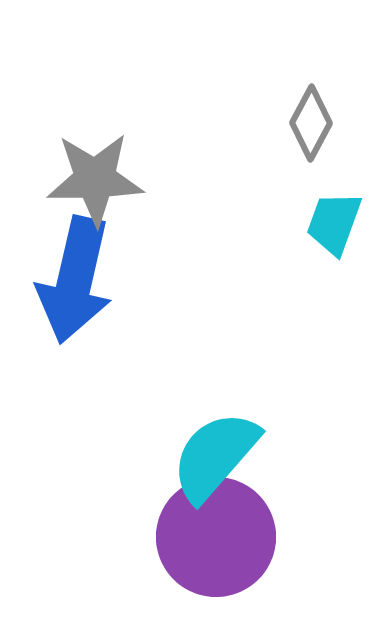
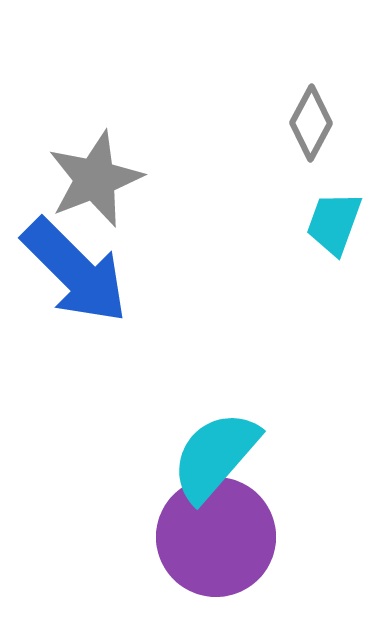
gray star: rotated 20 degrees counterclockwise
blue arrow: moved 9 px up; rotated 58 degrees counterclockwise
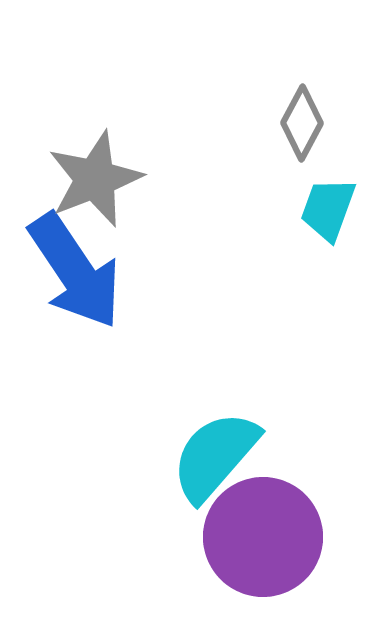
gray diamond: moved 9 px left
cyan trapezoid: moved 6 px left, 14 px up
blue arrow: rotated 11 degrees clockwise
purple circle: moved 47 px right
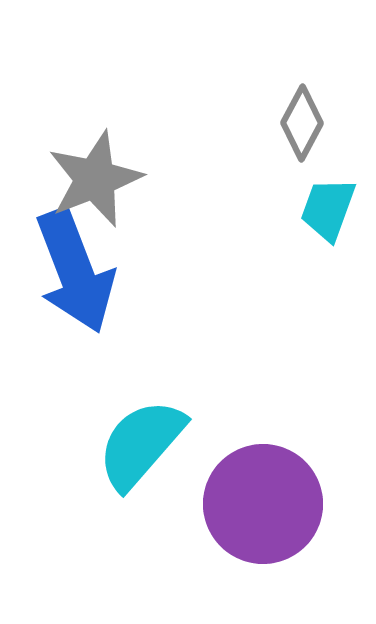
blue arrow: rotated 13 degrees clockwise
cyan semicircle: moved 74 px left, 12 px up
purple circle: moved 33 px up
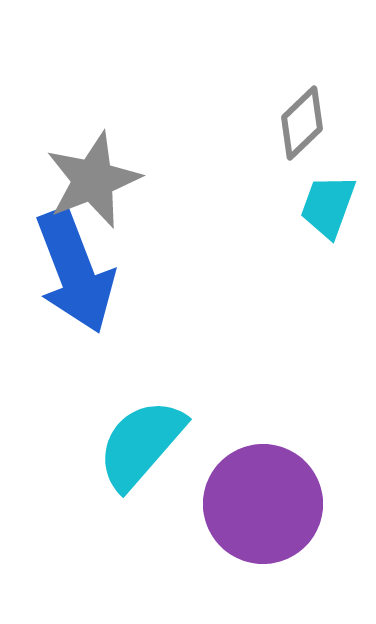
gray diamond: rotated 18 degrees clockwise
gray star: moved 2 px left, 1 px down
cyan trapezoid: moved 3 px up
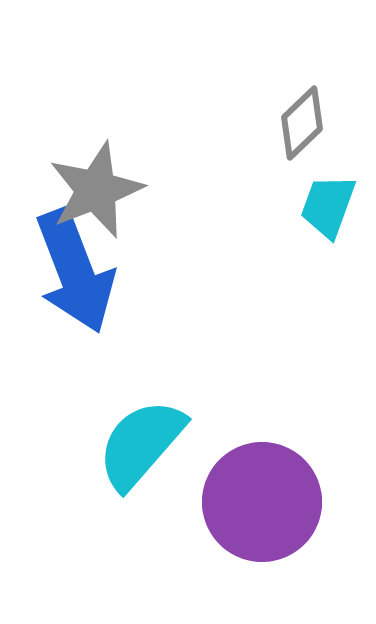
gray star: moved 3 px right, 10 px down
purple circle: moved 1 px left, 2 px up
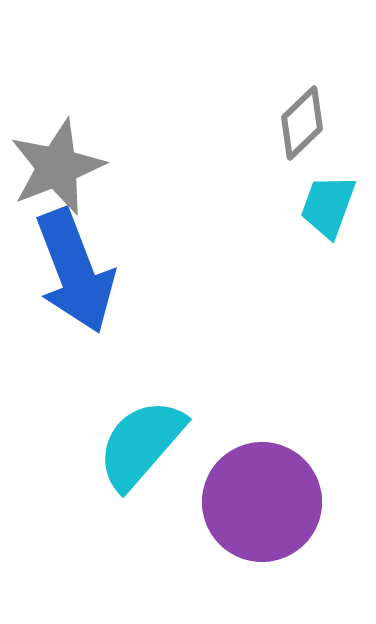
gray star: moved 39 px left, 23 px up
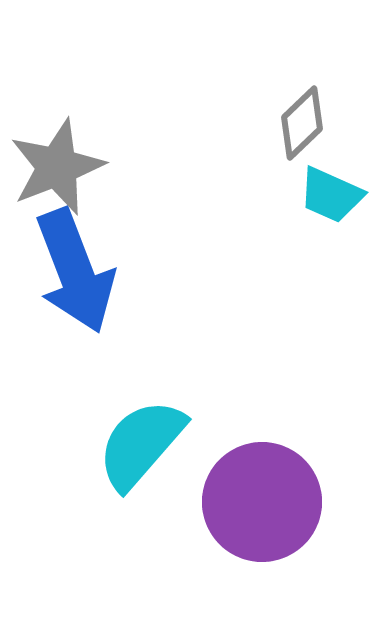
cyan trapezoid: moved 3 px right, 11 px up; rotated 86 degrees counterclockwise
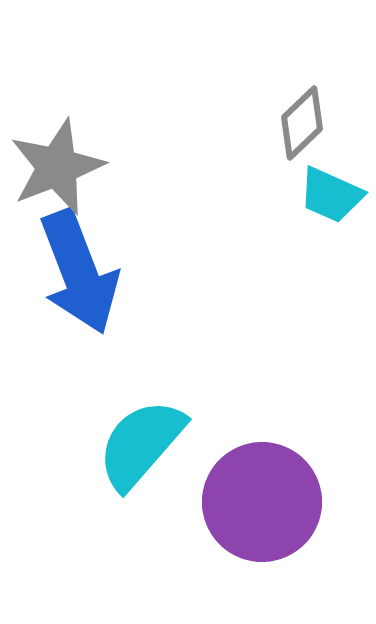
blue arrow: moved 4 px right, 1 px down
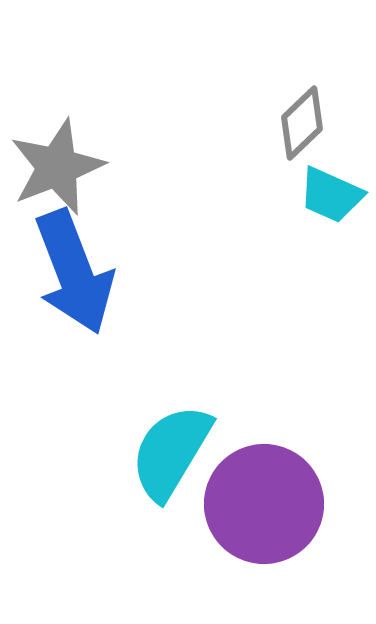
blue arrow: moved 5 px left
cyan semicircle: moved 30 px right, 8 px down; rotated 10 degrees counterclockwise
purple circle: moved 2 px right, 2 px down
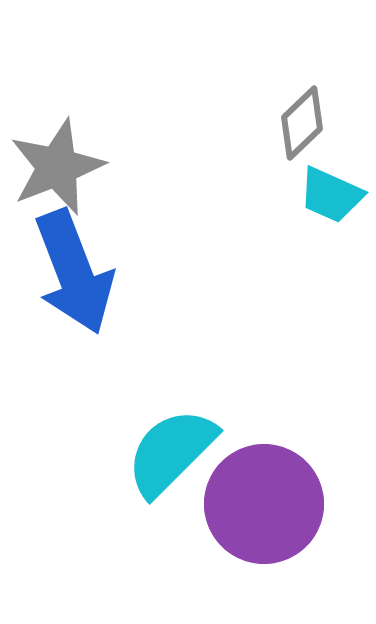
cyan semicircle: rotated 14 degrees clockwise
